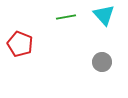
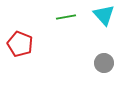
gray circle: moved 2 px right, 1 px down
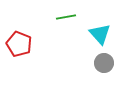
cyan triangle: moved 4 px left, 19 px down
red pentagon: moved 1 px left
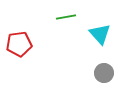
red pentagon: rotated 30 degrees counterclockwise
gray circle: moved 10 px down
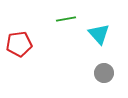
green line: moved 2 px down
cyan triangle: moved 1 px left
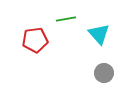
red pentagon: moved 16 px right, 4 px up
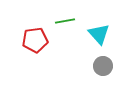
green line: moved 1 px left, 2 px down
gray circle: moved 1 px left, 7 px up
